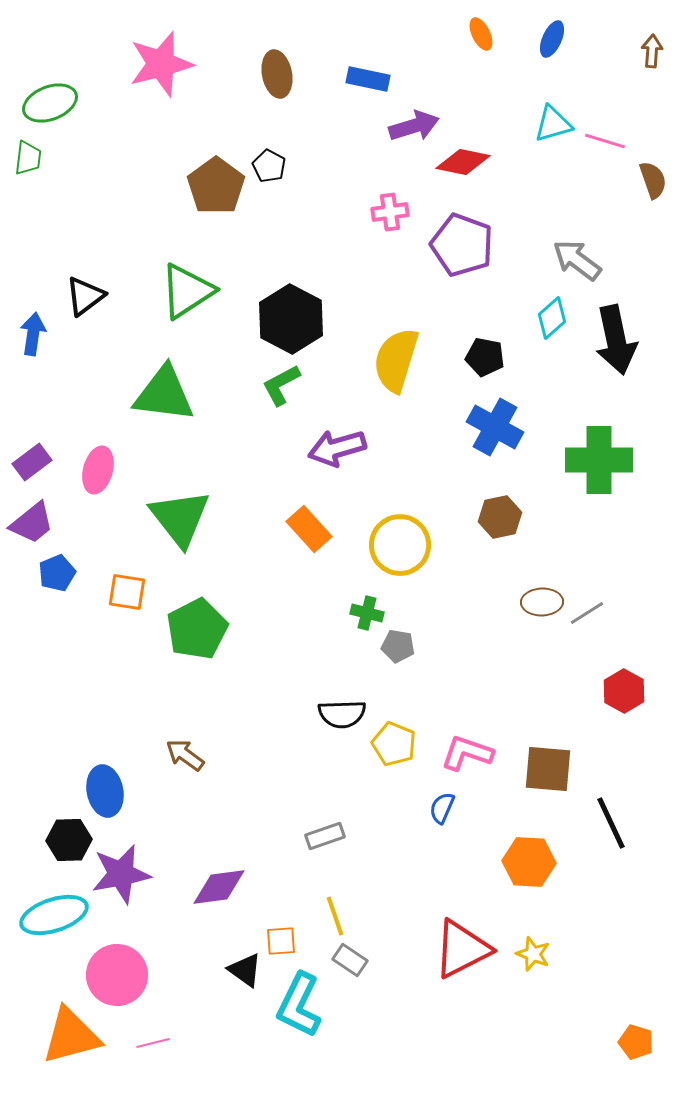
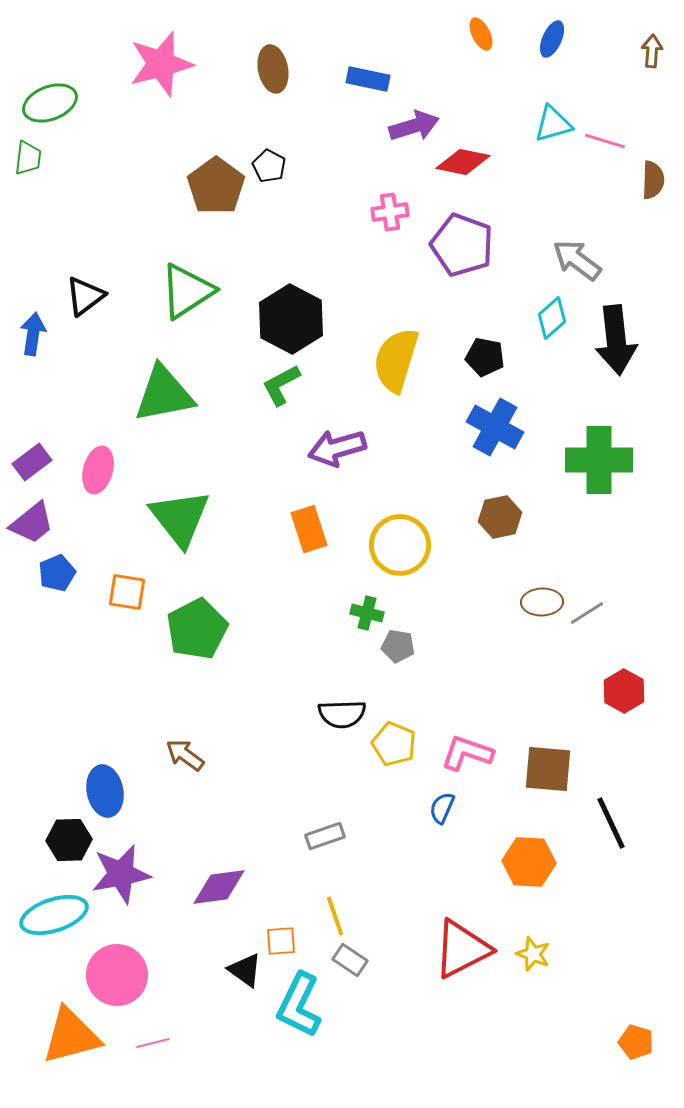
brown ellipse at (277, 74): moved 4 px left, 5 px up
brown semicircle at (653, 180): rotated 21 degrees clockwise
black arrow at (616, 340): rotated 6 degrees clockwise
green triangle at (164, 394): rotated 18 degrees counterclockwise
orange rectangle at (309, 529): rotated 24 degrees clockwise
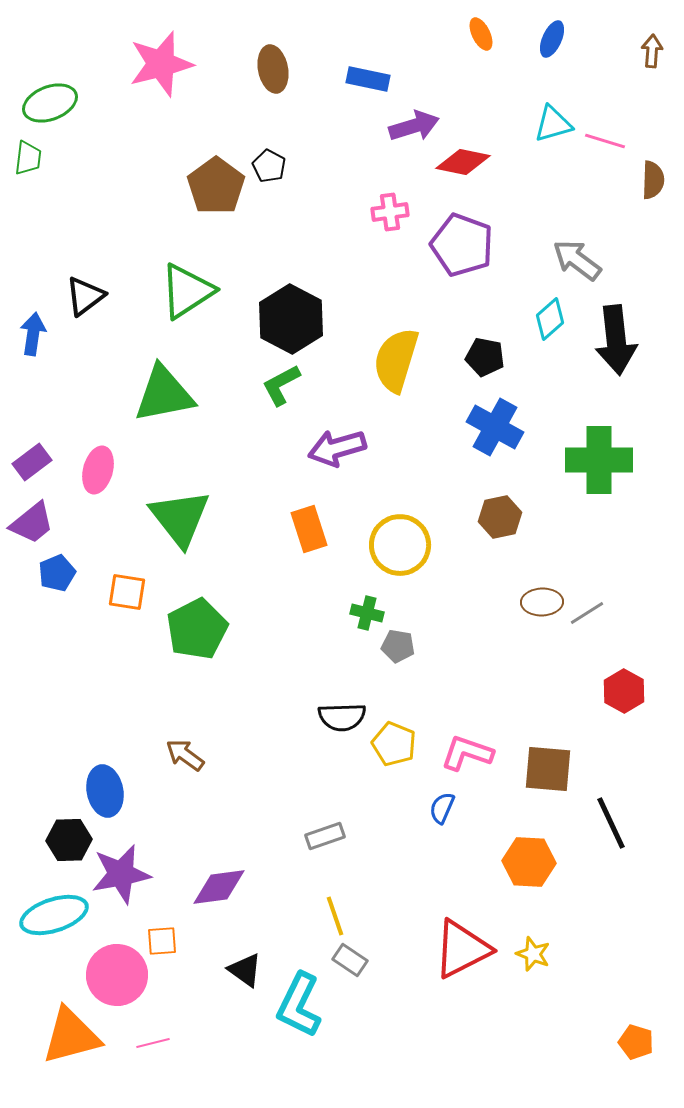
cyan diamond at (552, 318): moved 2 px left, 1 px down
black semicircle at (342, 714): moved 3 px down
orange square at (281, 941): moved 119 px left
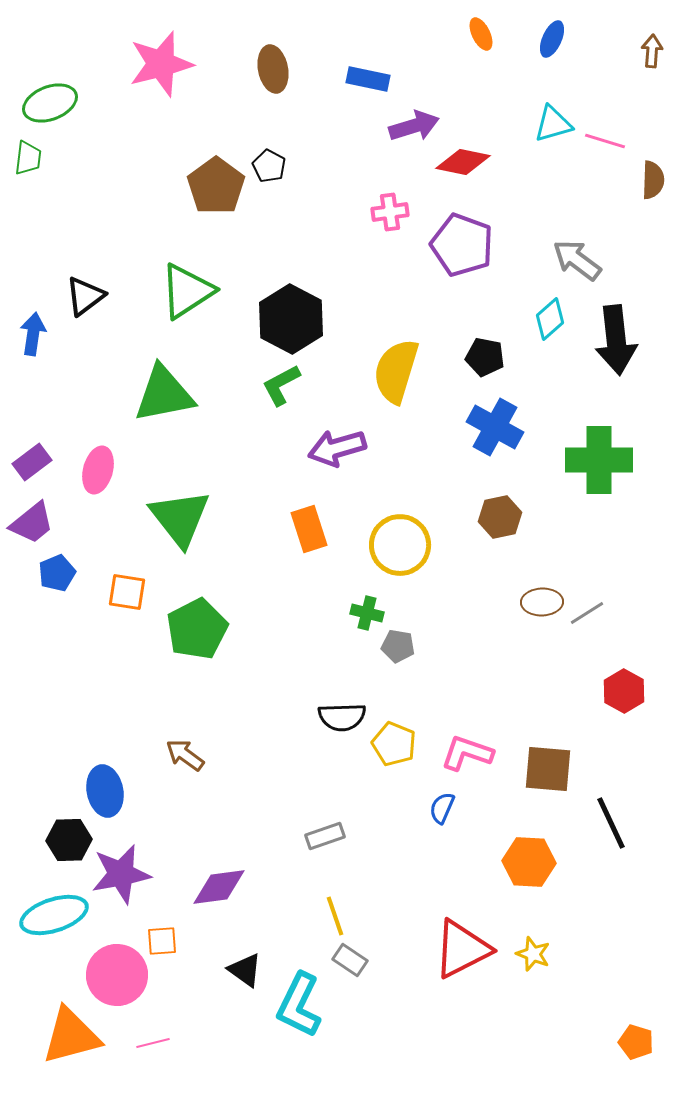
yellow semicircle at (396, 360): moved 11 px down
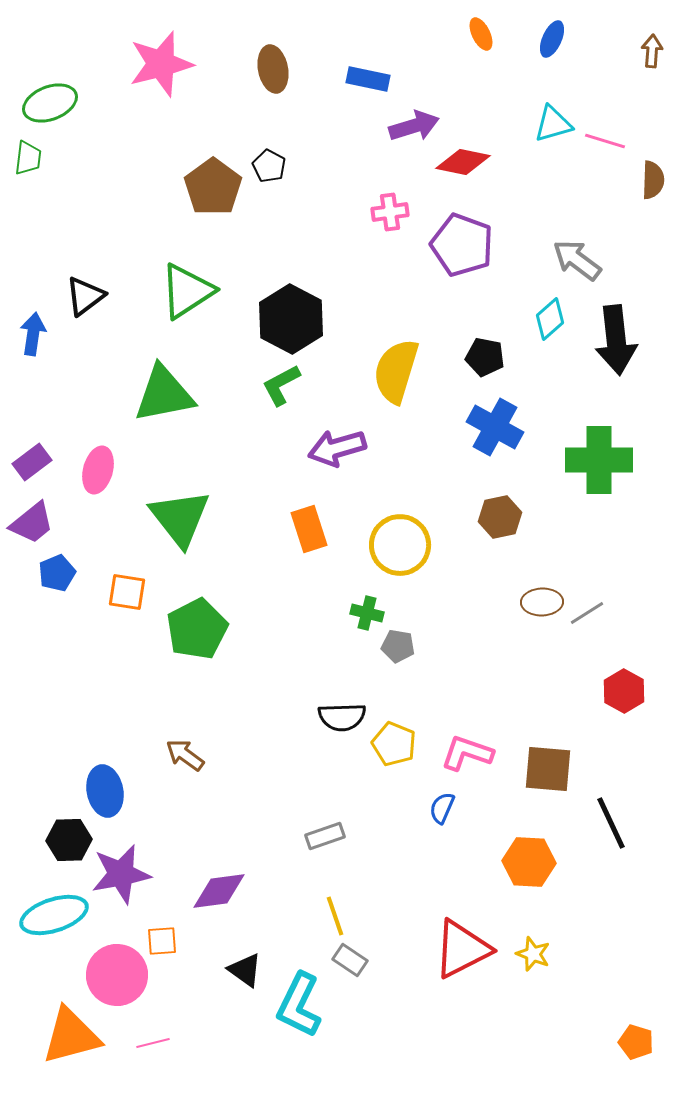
brown pentagon at (216, 186): moved 3 px left, 1 px down
purple diamond at (219, 887): moved 4 px down
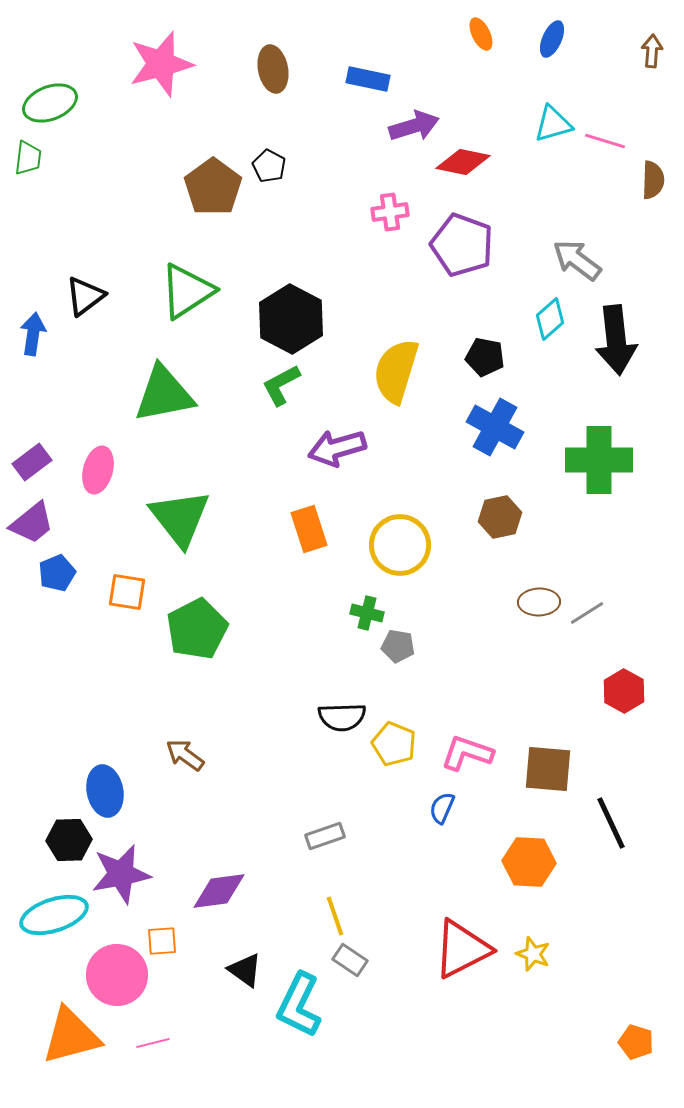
brown ellipse at (542, 602): moved 3 px left
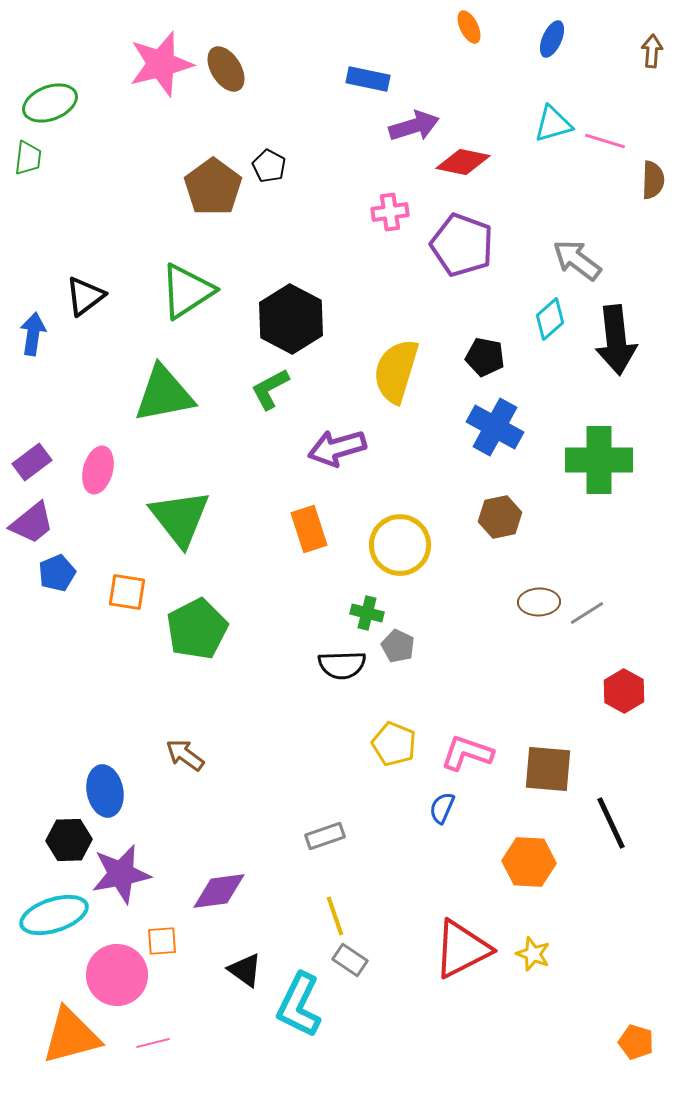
orange ellipse at (481, 34): moved 12 px left, 7 px up
brown ellipse at (273, 69): moved 47 px left; rotated 21 degrees counterclockwise
green L-shape at (281, 385): moved 11 px left, 4 px down
gray pentagon at (398, 646): rotated 16 degrees clockwise
black semicircle at (342, 717): moved 52 px up
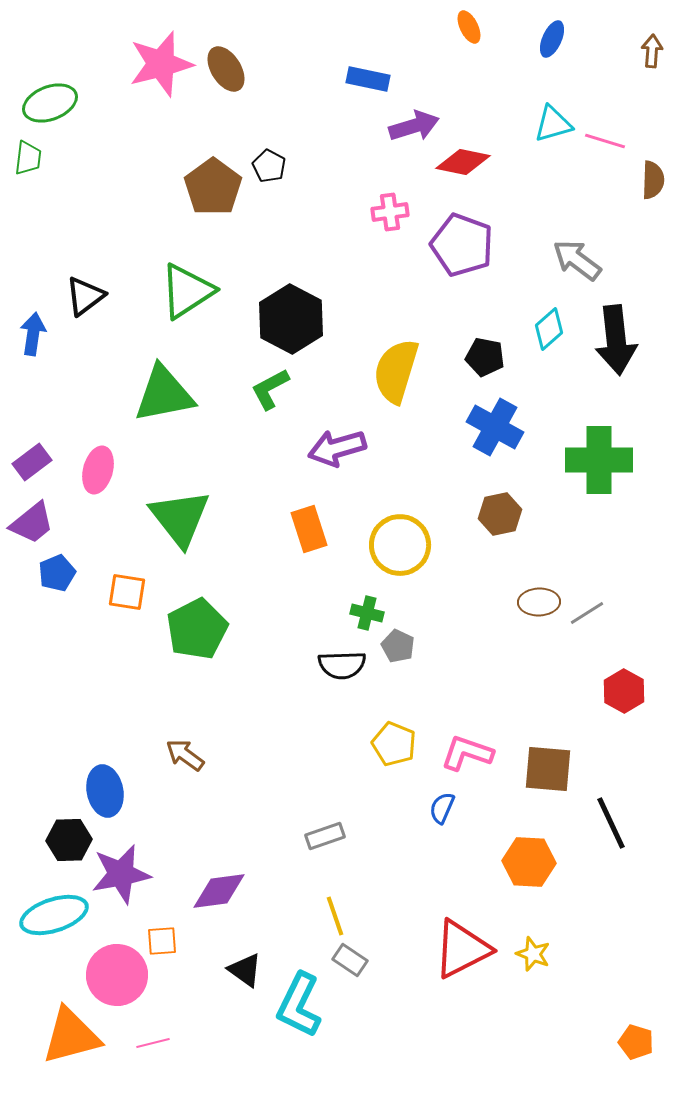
cyan diamond at (550, 319): moved 1 px left, 10 px down
brown hexagon at (500, 517): moved 3 px up
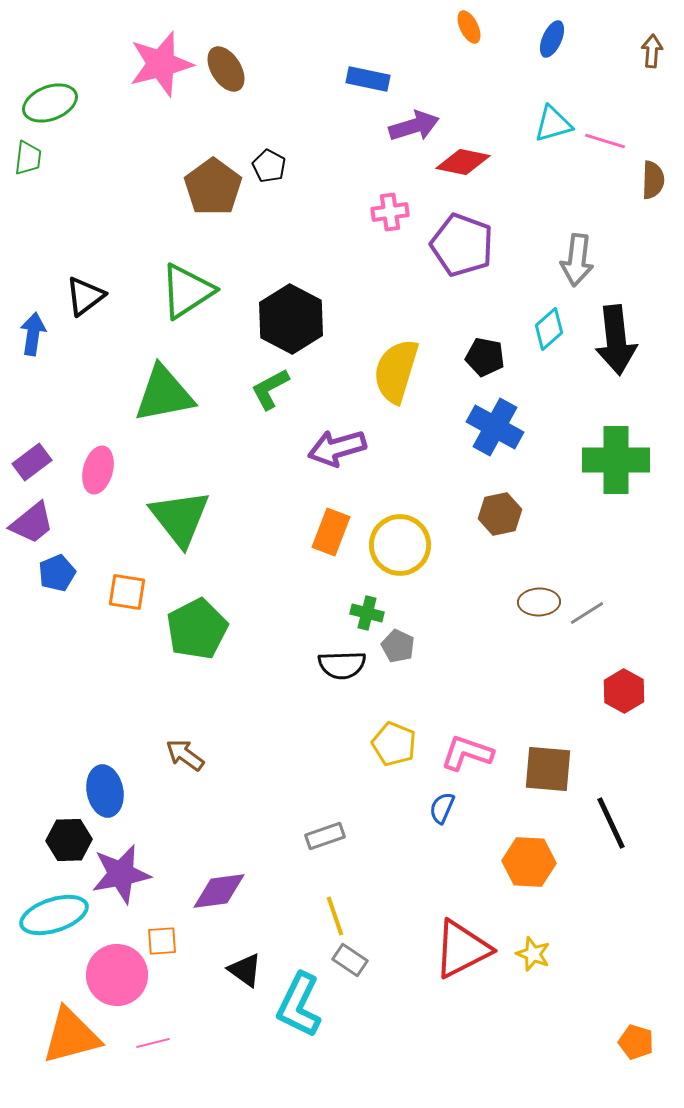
gray arrow at (577, 260): rotated 120 degrees counterclockwise
green cross at (599, 460): moved 17 px right
orange rectangle at (309, 529): moved 22 px right, 3 px down; rotated 39 degrees clockwise
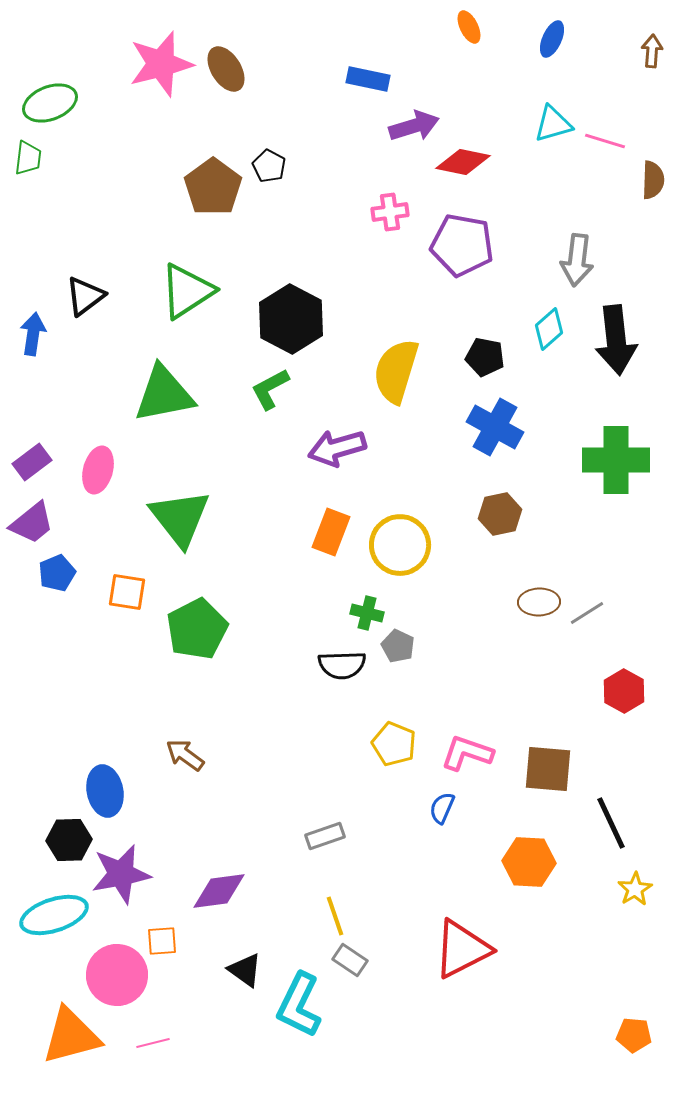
purple pentagon at (462, 245): rotated 10 degrees counterclockwise
yellow star at (533, 954): moved 102 px right, 65 px up; rotated 20 degrees clockwise
orange pentagon at (636, 1042): moved 2 px left, 7 px up; rotated 12 degrees counterclockwise
